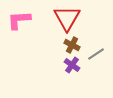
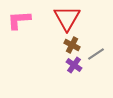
purple cross: moved 2 px right
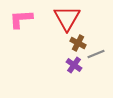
pink L-shape: moved 2 px right, 1 px up
brown cross: moved 6 px right, 2 px up
gray line: rotated 12 degrees clockwise
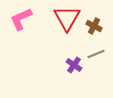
pink L-shape: rotated 20 degrees counterclockwise
brown cross: moved 16 px right, 17 px up
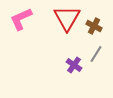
gray line: rotated 36 degrees counterclockwise
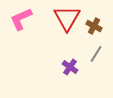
purple cross: moved 4 px left, 2 px down
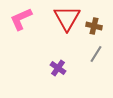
brown cross: rotated 14 degrees counterclockwise
purple cross: moved 12 px left, 1 px down
